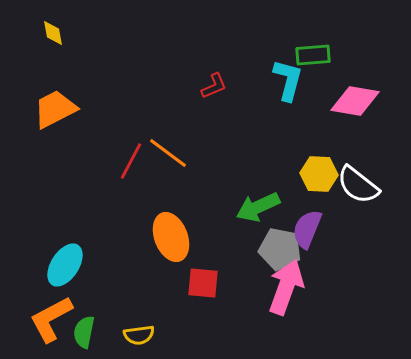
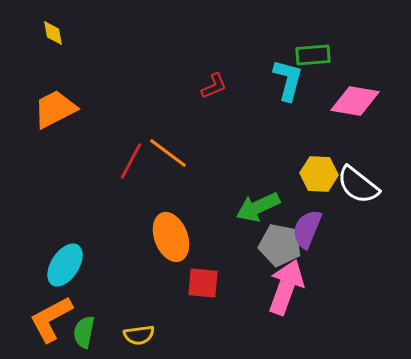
gray pentagon: moved 4 px up
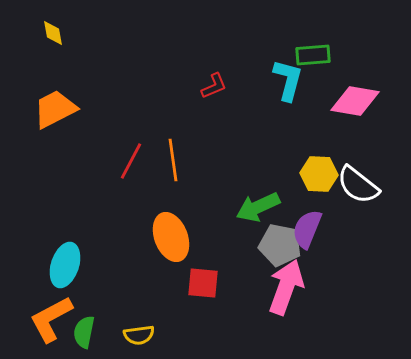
orange line: moved 5 px right, 7 px down; rotated 45 degrees clockwise
cyan ellipse: rotated 15 degrees counterclockwise
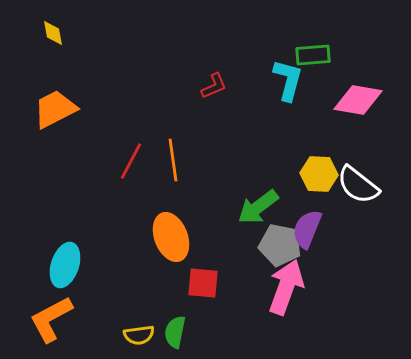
pink diamond: moved 3 px right, 1 px up
green arrow: rotated 12 degrees counterclockwise
green semicircle: moved 91 px right
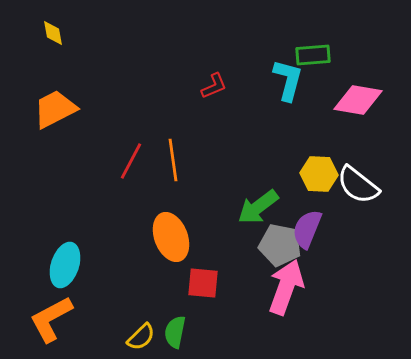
yellow semicircle: moved 2 px right, 2 px down; rotated 36 degrees counterclockwise
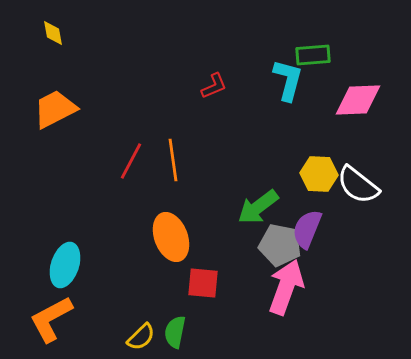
pink diamond: rotated 12 degrees counterclockwise
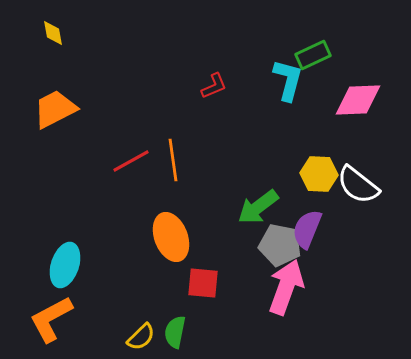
green rectangle: rotated 20 degrees counterclockwise
red line: rotated 33 degrees clockwise
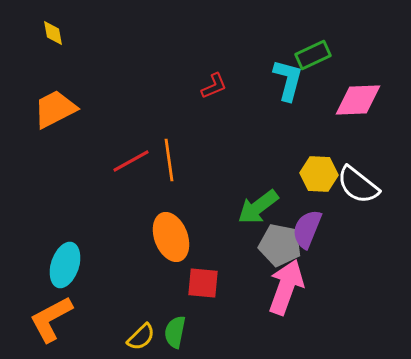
orange line: moved 4 px left
